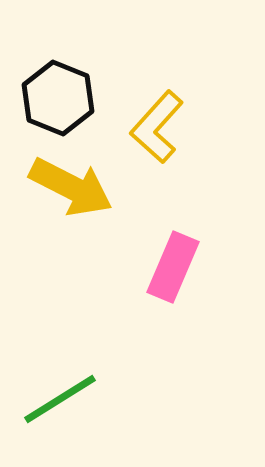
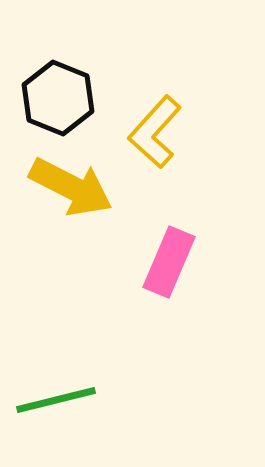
yellow L-shape: moved 2 px left, 5 px down
pink rectangle: moved 4 px left, 5 px up
green line: moved 4 px left, 1 px down; rotated 18 degrees clockwise
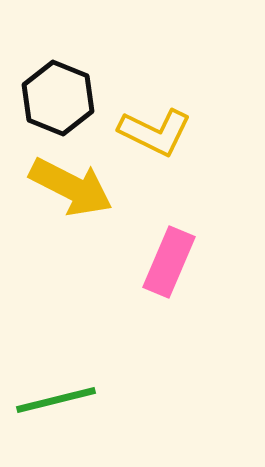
yellow L-shape: rotated 106 degrees counterclockwise
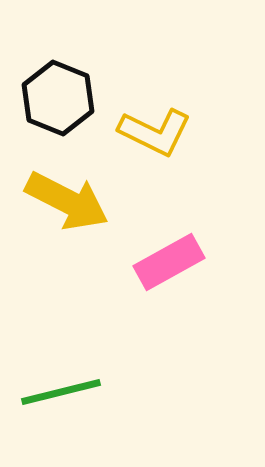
yellow arrow: moved 4 px left, 14 px down
pink rectangle: rotated 38 degrees clockwise
green line: moved 5 px right, 8 px up
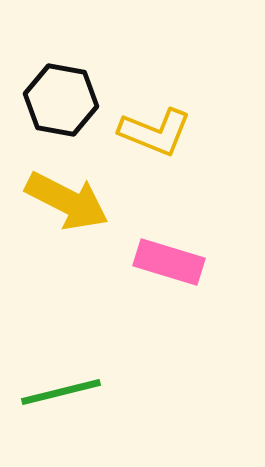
black hexagon: moved 3 px right, 2 px down; rotated 12 degrees counterclockwise
yellow L-shape: rotated 4 degrees counterclockwise
pink rectangle: rotated 46 degrees clockwise
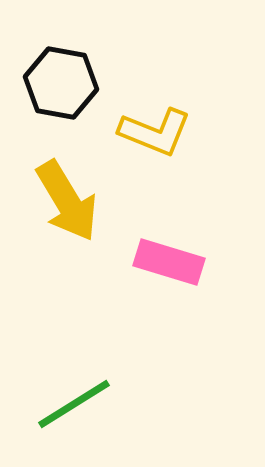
black hexagon: moved 17 px up
yellow arrow: rotated 32 degrees clockwise
green line: moved 13 px right, 12 px down; rotated 18 degrees counterclockwise
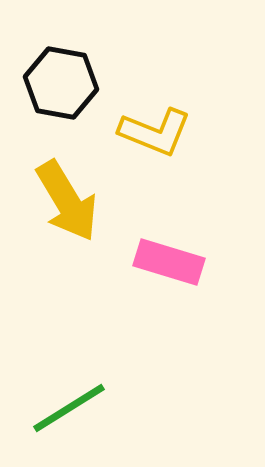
green line: moved 5 px left, 4 px down
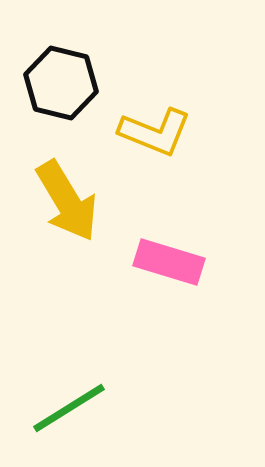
black hexagon: rotated 4 degrees clockwise
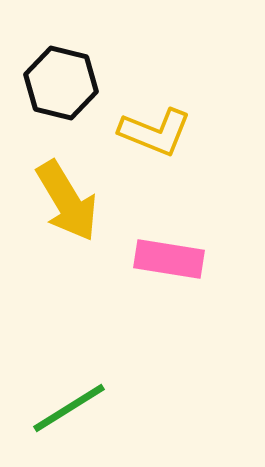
pink rectangle: moved 3 px up; rotated 8 degrees counterclockwise
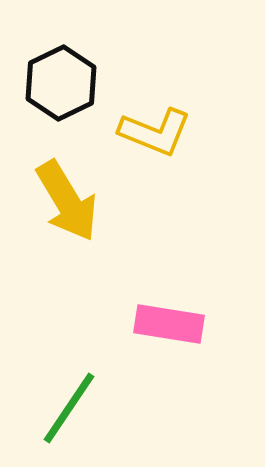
black hexagon: rotated 20 degrees clockwise
pink rectangle: moved 65 px down
green line: rotated 24 degrees counterclockwise
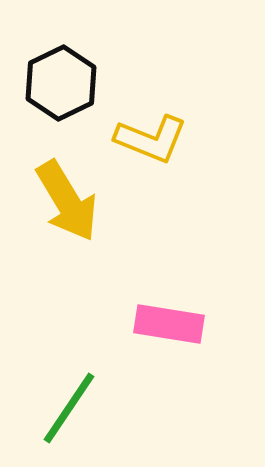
yellow L-shape: moved 4 px left, 7 px down
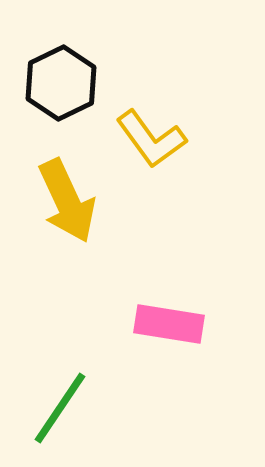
yellow L-shape: rotated 32 degrees clockwise
yellow arrow: rotated 6 degrees clockwise
green line: moved 9 px left
